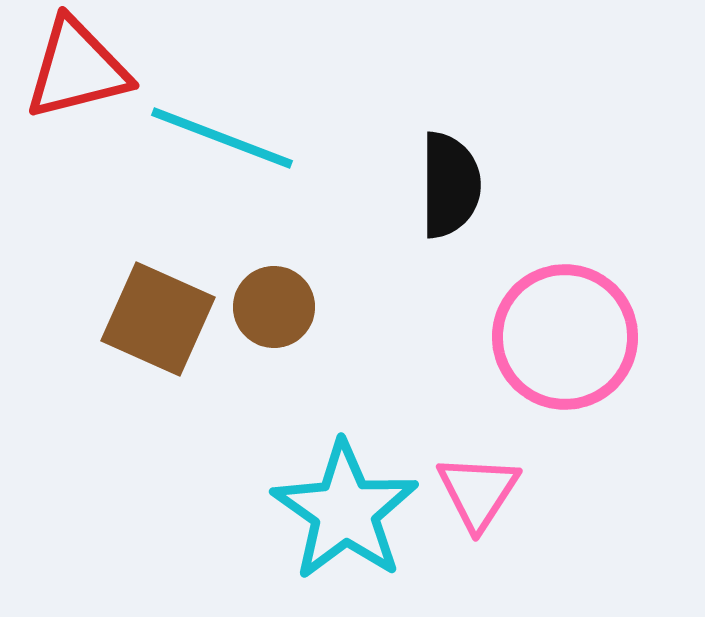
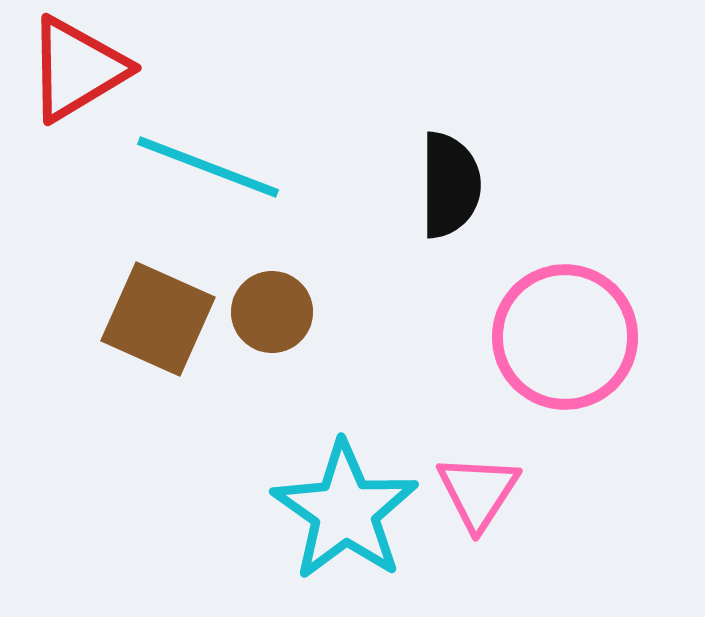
red triangle: rotated 17 degrees counterclockwise
cyan line: moved 14 px left, 29 px down
brown circle: moved 2 px left, 5 px down
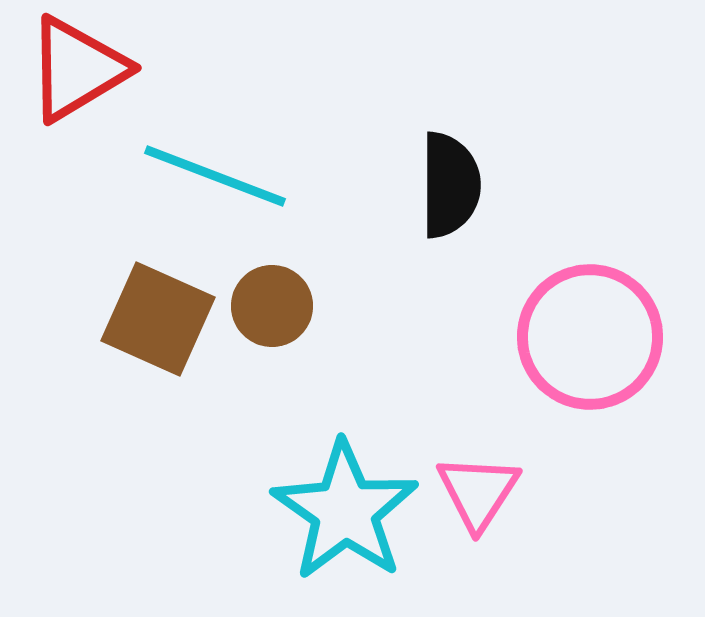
cyan line: moved 7 px right, 9 px down
brown circle: moved 6 px up
pink circle: moved 25 px right
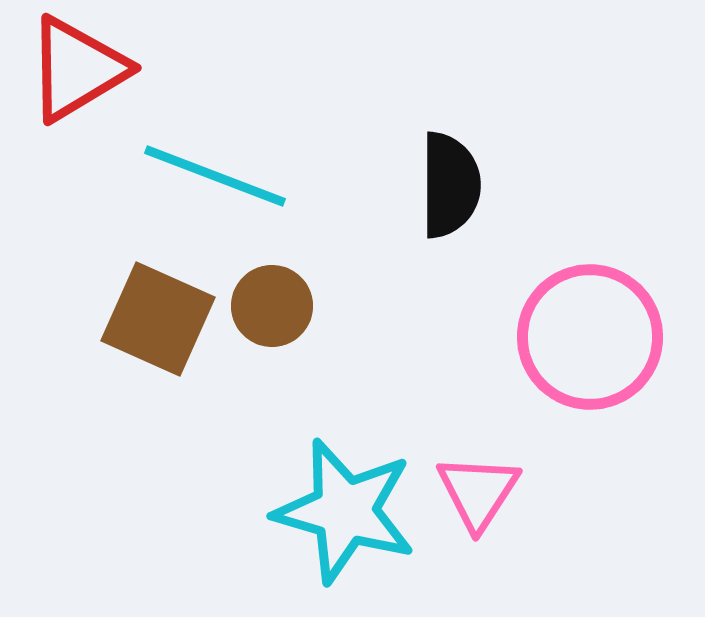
cyan star: rotated 19 degrees counterclockwise
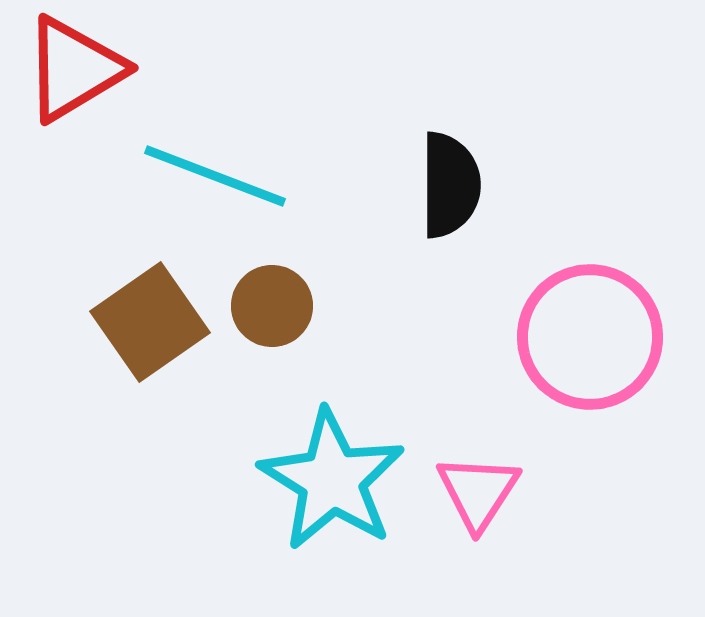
red triangle: moved 3 px left
brown square: moved 8 px left, 3 px down; rotated 31 degrees clockwise
cyan star: moved 13 px left, 31 px up; rotated 16 degrees clockwise
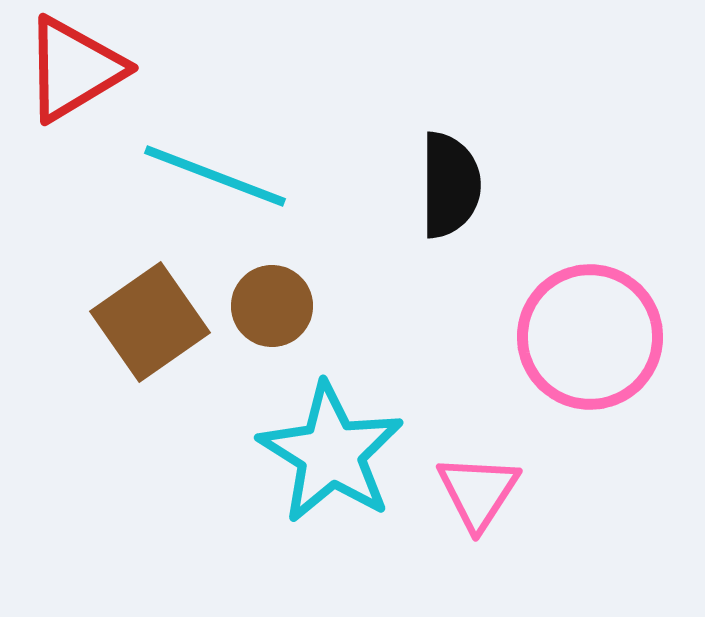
cyan star: moved 1 px left, 27 px up
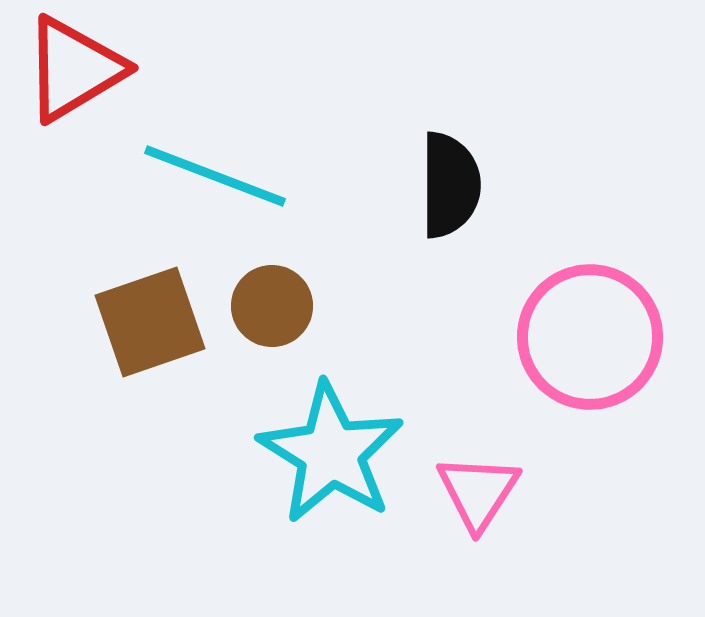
brown square: rotated 16 degrees clockwise
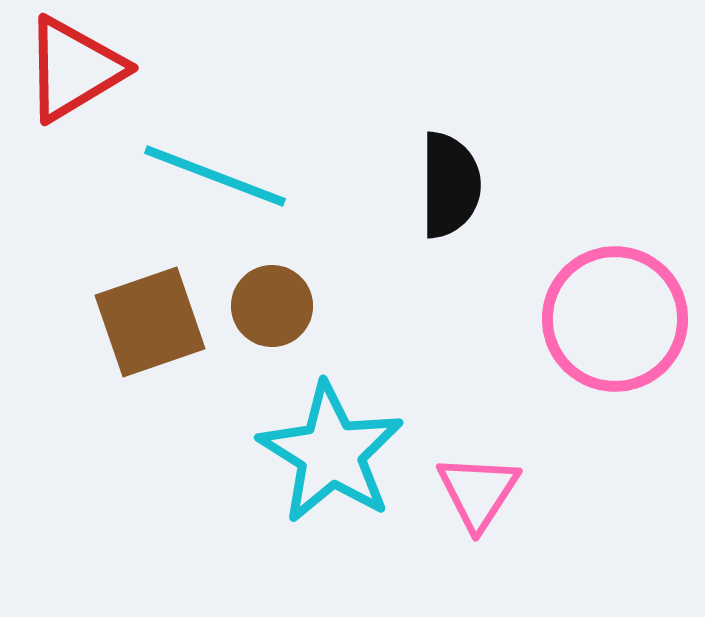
pink circle: moved 25 px right, 18 px up
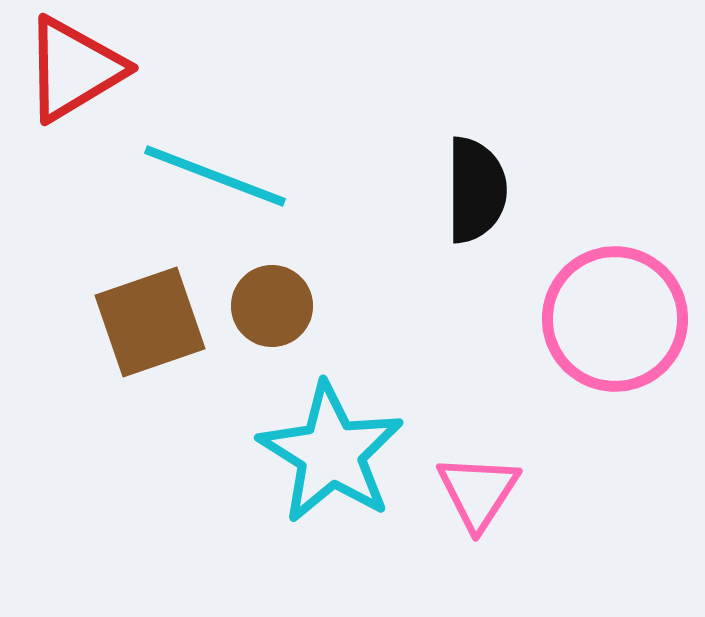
black semicircle: moved 26 px right, 5 px down
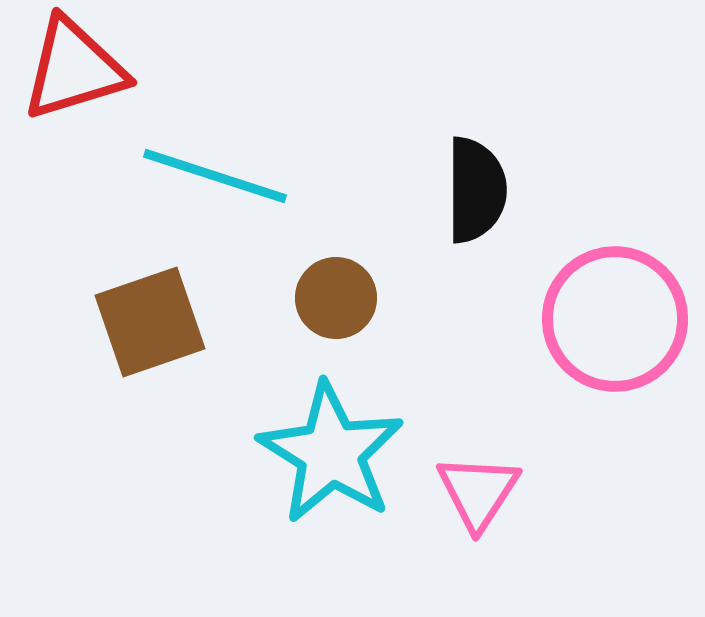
red triangle: rotated 14 degrees clockwise
cyan line: rotated 3 degrees counterclockwise
brown circle: moved 64 px right, 8 px up
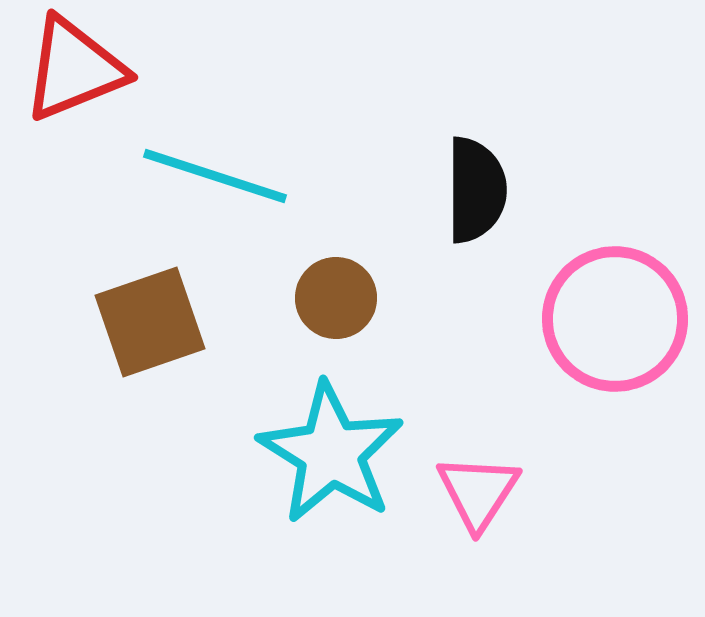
red triangle: rotated 5 degrees counterclockwise
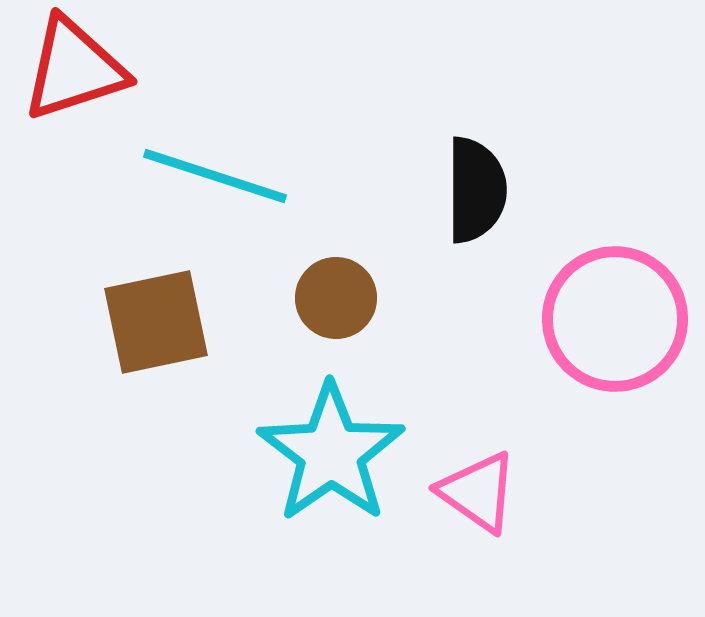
red triangle: rotated 4 degrees clockwise
brown square: moved 6 px right; rotated 7 degrees clockwise
cyan star: rotated 5 degrees clockwise
pink triangle: rotated 28 degrees counterclockwise
